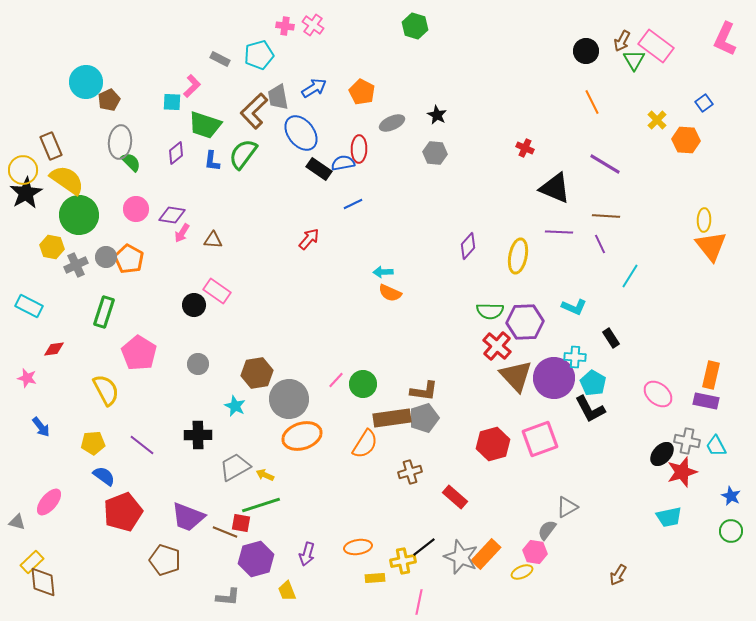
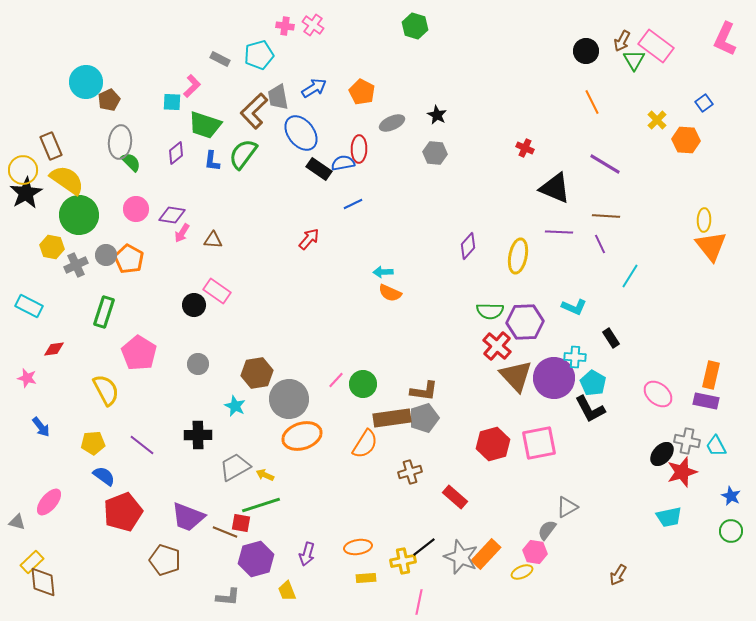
gray circle at (106, 257): moved 2 px up
pink square at (540, 439): moved 1 px left, 4 px down; rotated 9 degrees clockwise
yellow rectangle at (375, 578): moved 9 px left
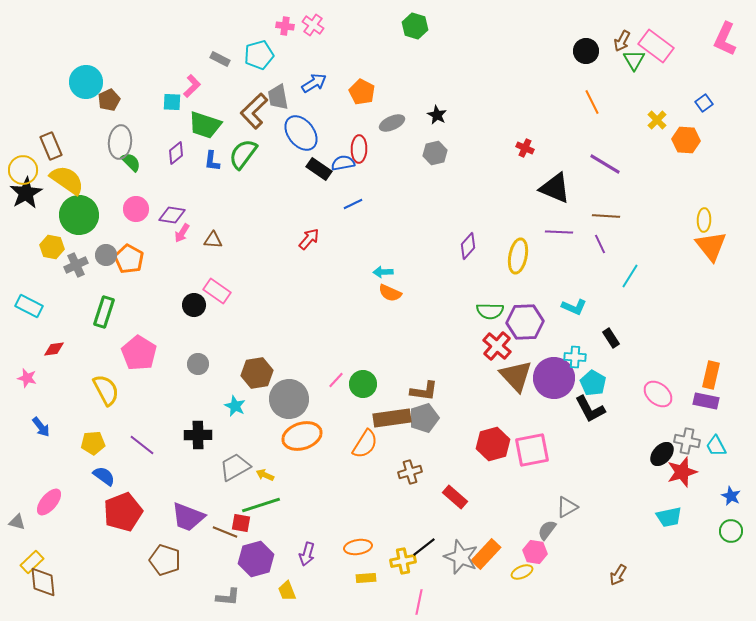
blue arrow at (314, 88): moved 5 px up
gray hexagon at (435, 153): rotated 20 degrees counterclockwise
pink square at (539, 443): moved 7 px left, 7 px down
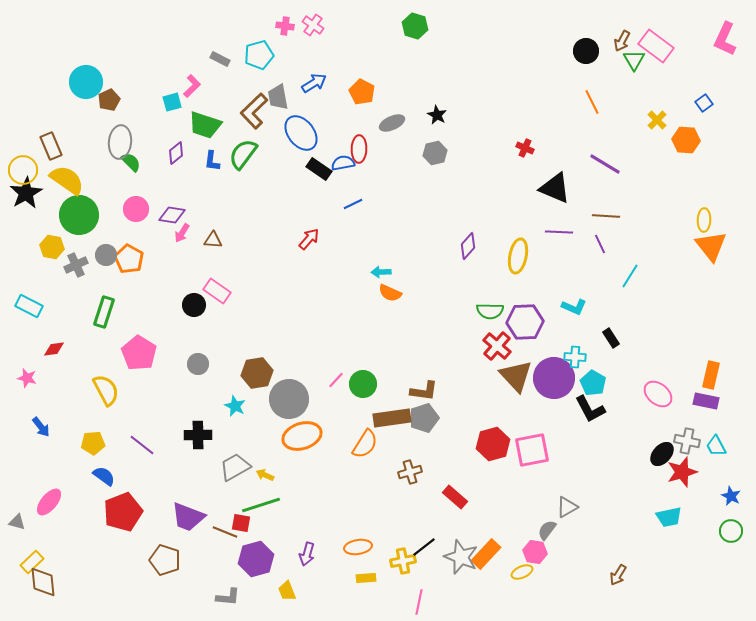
cyan square at (172, 102): rotated 18 degrees counterclockwise
cyan arrow at (383, 272): moved 2 px left
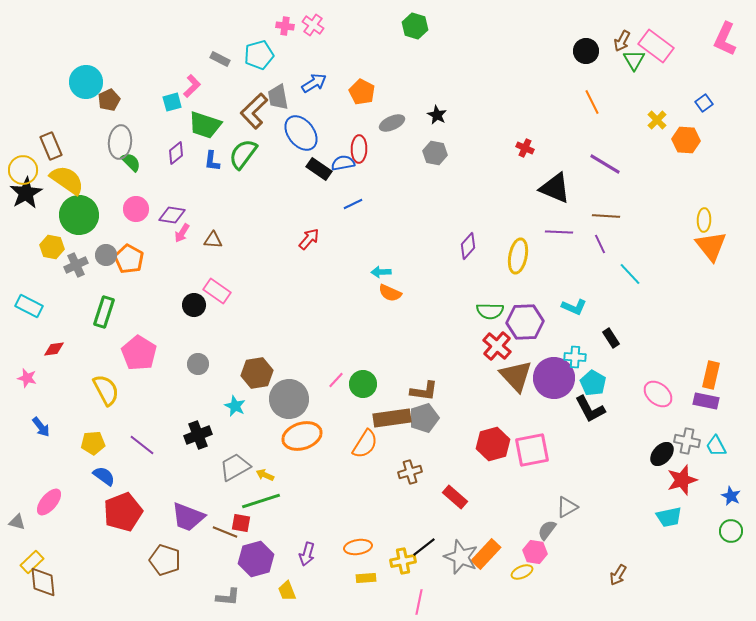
gray hexagon at (435, 153): rotated 25 degrees clockwise
cyan line at (630, 276): moved 2 px up; rotated 75 degrees counterclockwise
black cross at (198, 435): rotated 20 degrees counterclockwise
red star at (682, 472): moved 8 px down
green line at (261, 505): moved 4 px up
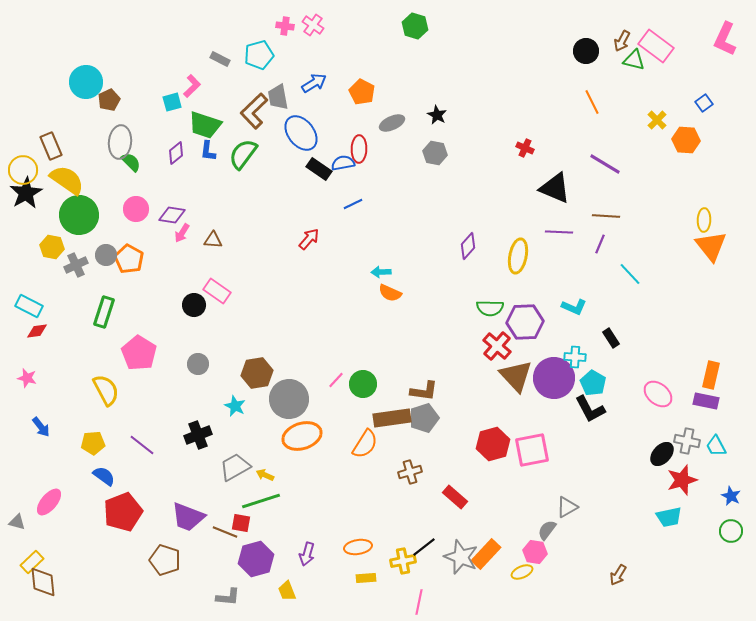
green triangle at (634, 60): rotated 45 degrees counterclockwise
blue L-shape at (212, 161): moved 4 px left, 10 px up
purple line at (600, 244): rotated 48 degrees clockwise
green semicircle at (490, 311): moved 3 px up
red diamond at (54, 349): moved 17 px left, 18 px up
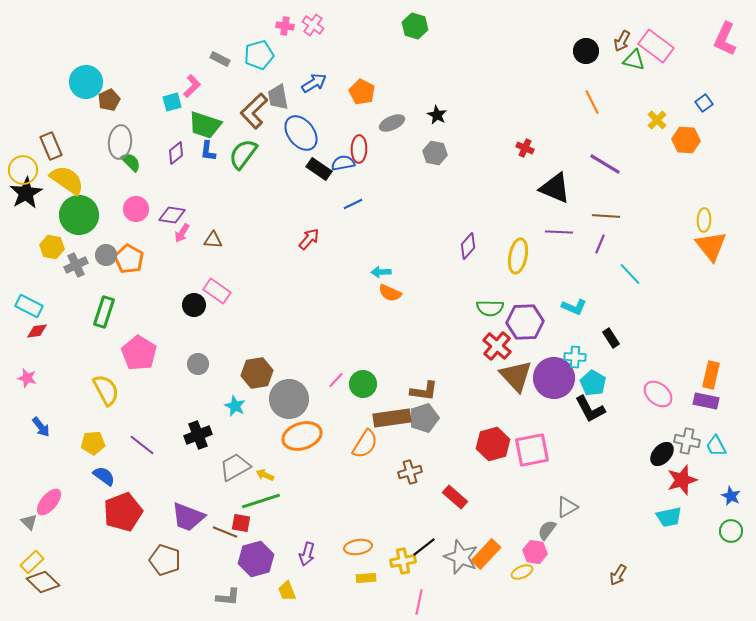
gray triangle at (17, 522): moved 12 px right; rotated 30 degrees clockwise
brown diamond at (43, 582): rotated 40 degrees counterclockwise
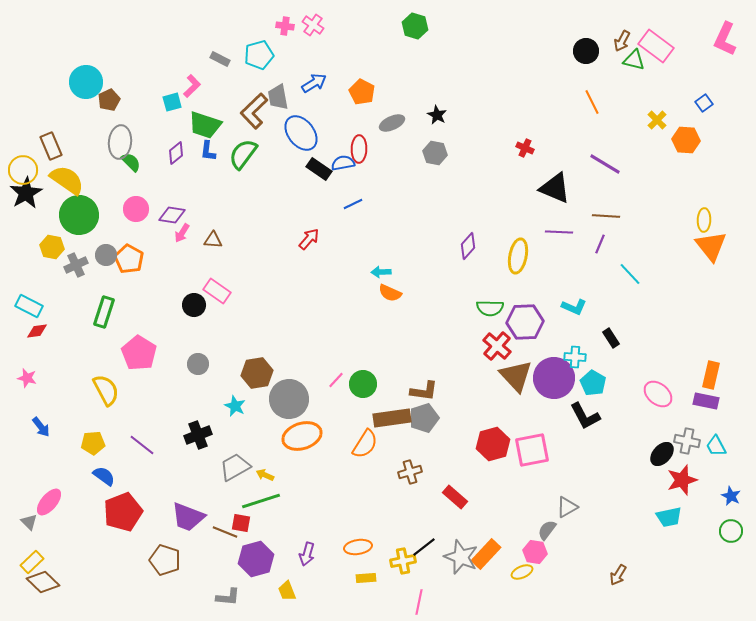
black L-shape at (590, 409): moved 5 px left, 7 px down
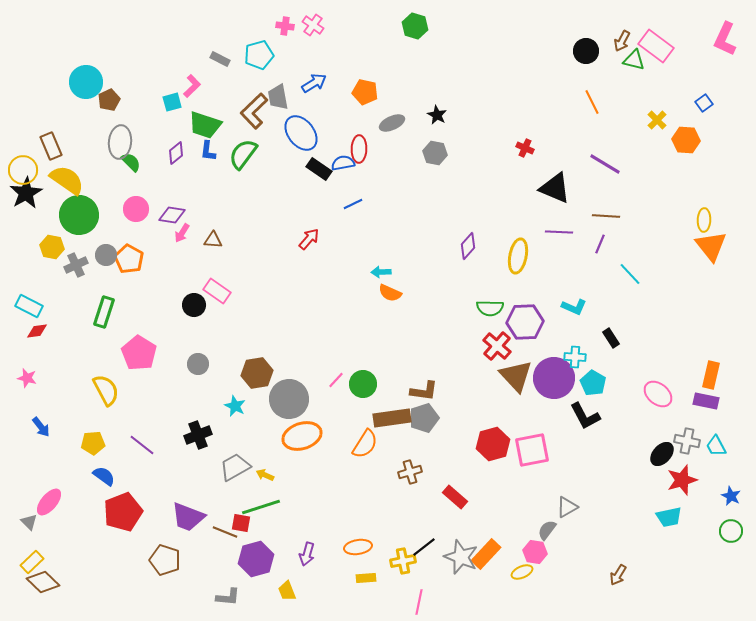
orange pentagon at (362, 92): moved 3 px right; rotated 15 degrees counterclockwise
green line at (261, 501): moved 6 px down
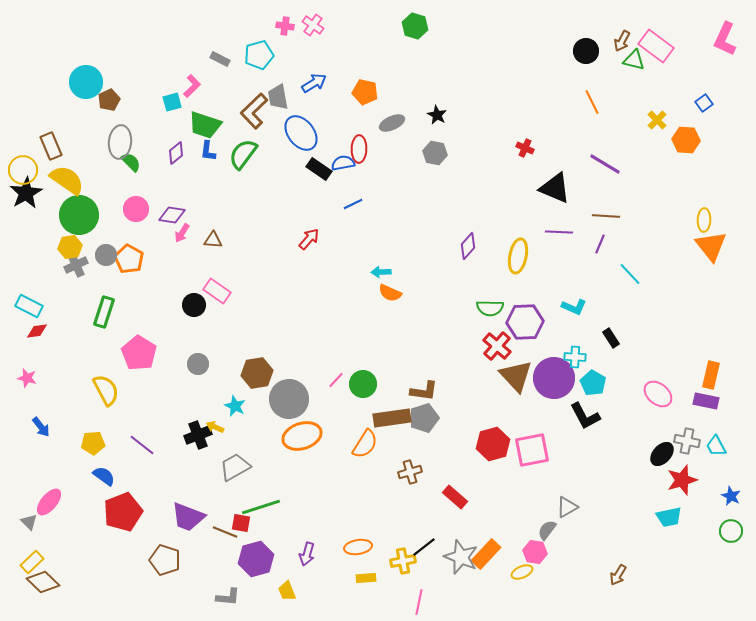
yellow hexagon at (52, 247): moved 18 px right; rotated 20 degrees counterclockwise
yellow arrow at (265, 475): moved 50 px left, 48 px up
